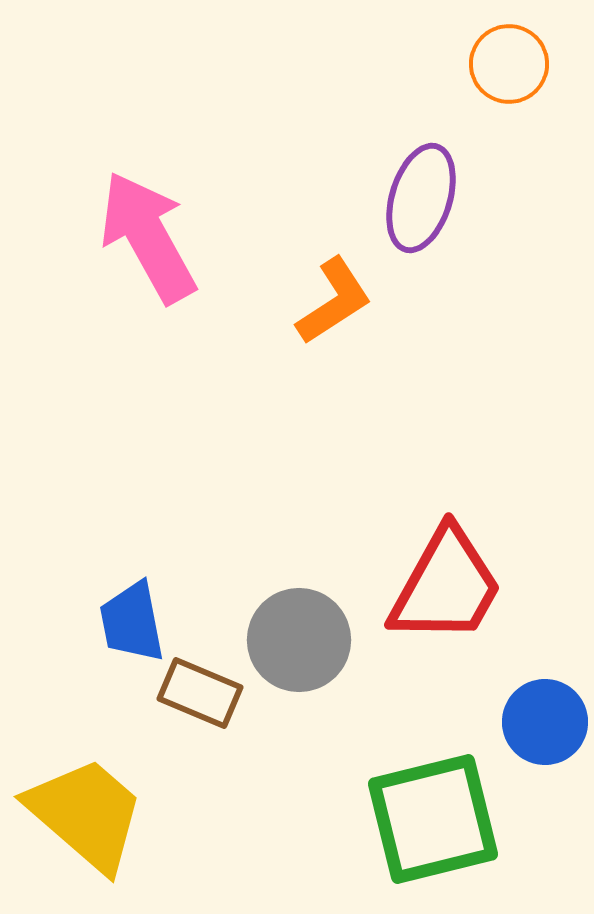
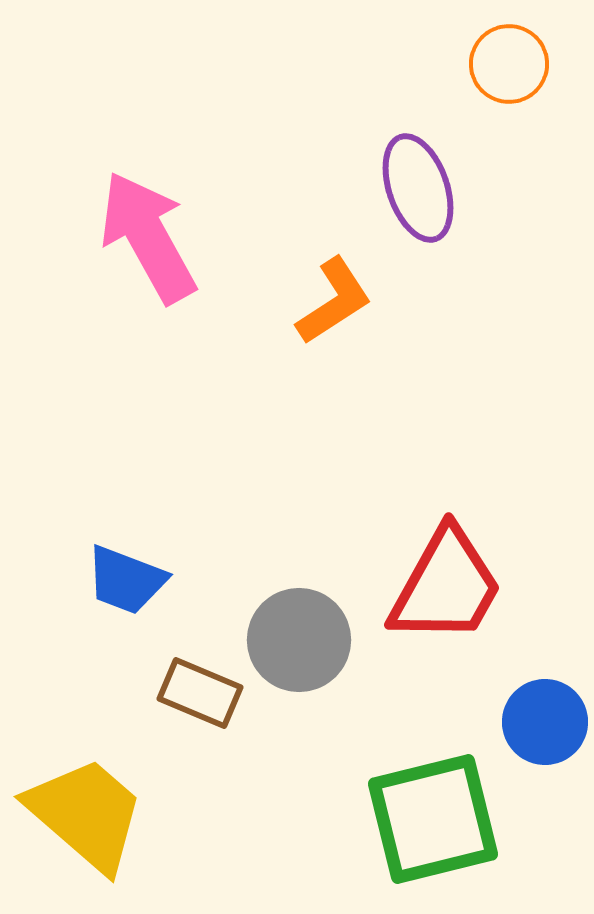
purple ellipse: moved 3 px left, 10 px up; rotated 36 degrees counterclockwise
blue trapezoid: moved 6 px left, 42 px up; rotated 58 degrees counterclockwise
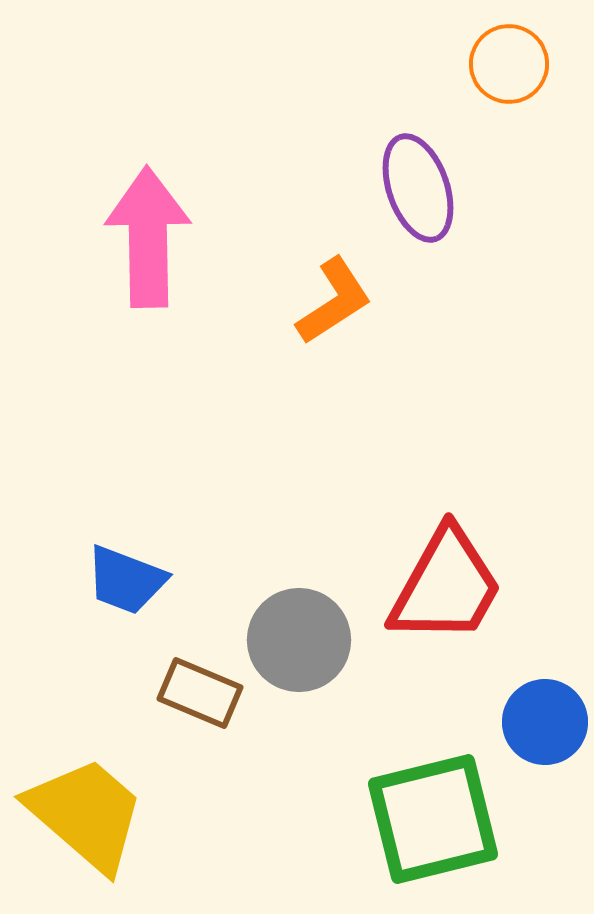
pink arrow: rotated 28 degrees clockwise
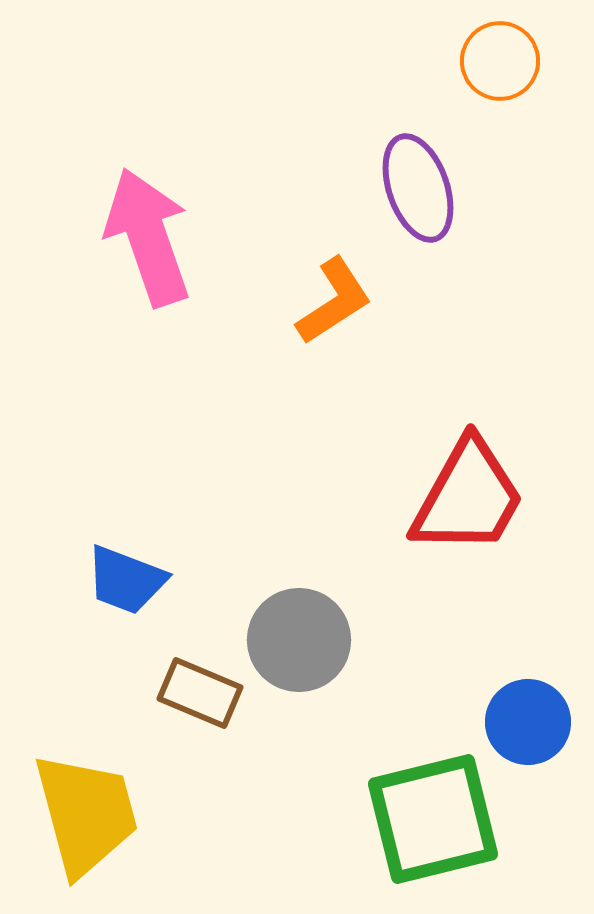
orange circle: moved 9 px left, 3 px up
pink arrow: rotated 18 degrees counterclockwise
red trapezoid: moved 22 px right, 89 px up
blue circle: moved 17 px left
yellow trapezoid: rotated 34 degrees clockwise
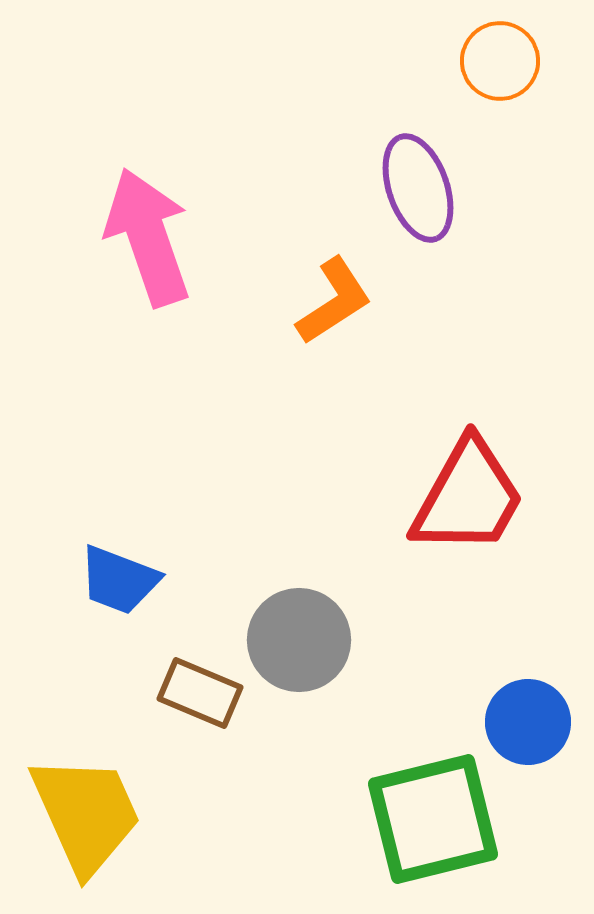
blue trapezoid: moved 7 px left
yellow trapezoid: rotated 9 degrees counterclockwise
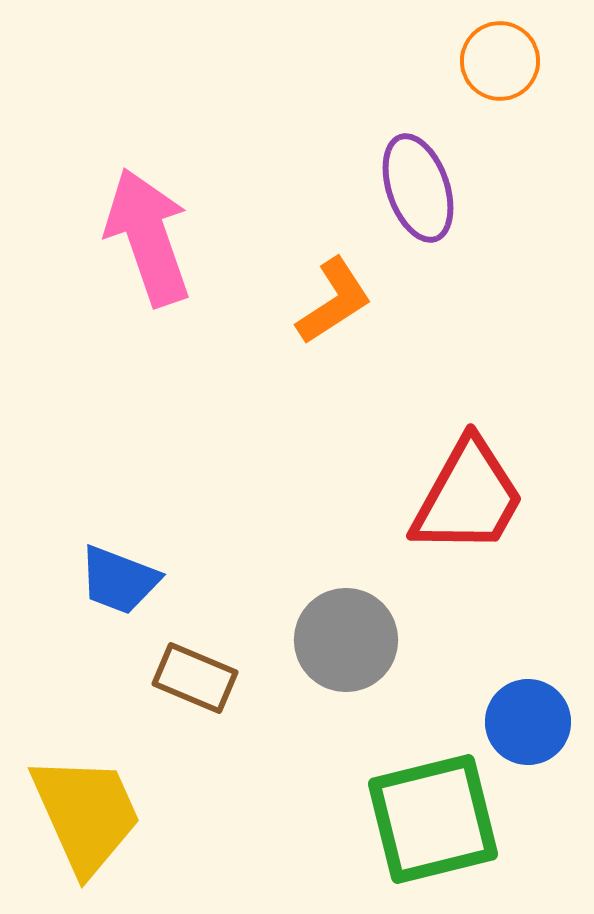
gray circle: moved 47 px right
brown rectangle: moved 5 px left, 15 px up
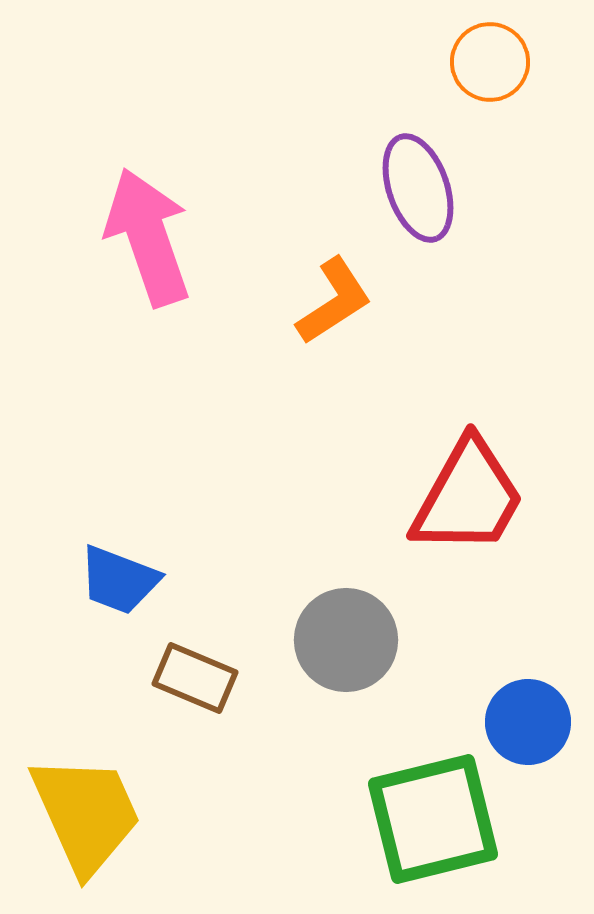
orange circle: moved 10 px left, 1 px down
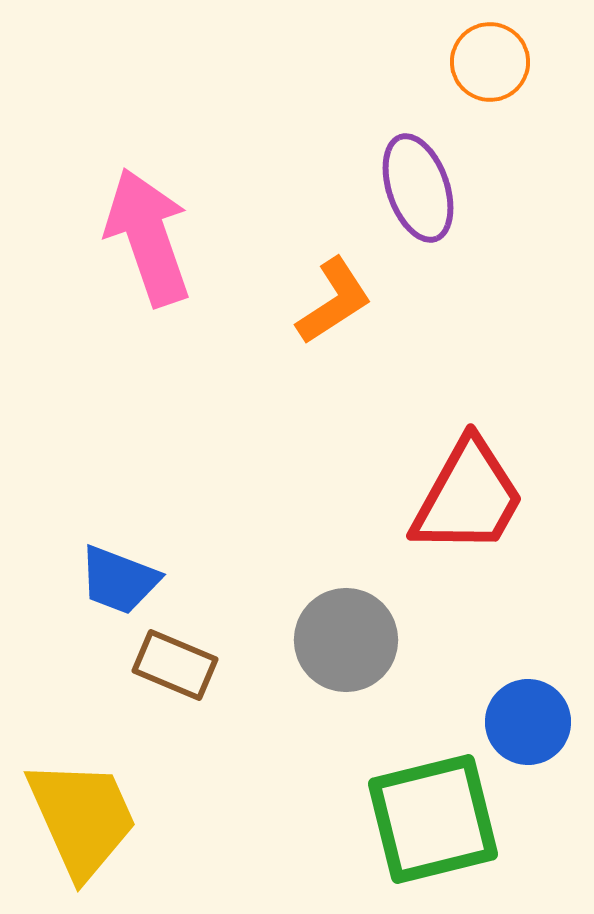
brown rectangle: moved 20 px left, 13 px up
yellow trapezoid: moved 4 px left, 4 px down
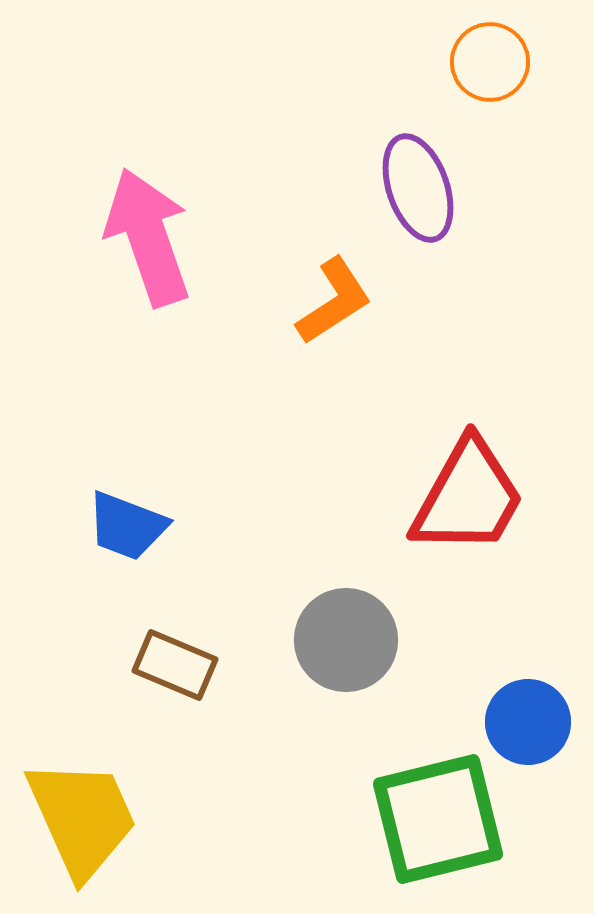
blue trapezoid: moved 8 px right, 54 px up
green square: moved 5 px right
